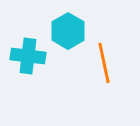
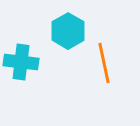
cyan cross: moved 7 px left, 6 px down
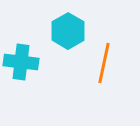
orange line: rotated 24 degrees clockwise
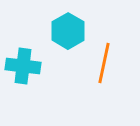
cyan cross: moved 2 px right, 4 px down
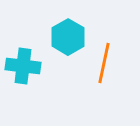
cyan hexagon: moved 6 px down
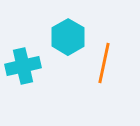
cyan cross: rotated 20 degrees counterclockwise
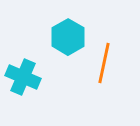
cyan cross: moved 11 px down; rotated 36 degrees clockwise
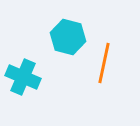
cyan hexagon: rotated 16 degrees counterclockwise
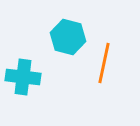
cyan cross: rotated 16 degrees counterclockwise
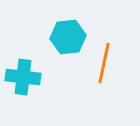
cyan hexagon: rotated 20 degrees counterclockwise
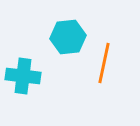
cyan cross: moved 1 px up
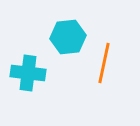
cyan cross: moved 5 px right, 3 px up
